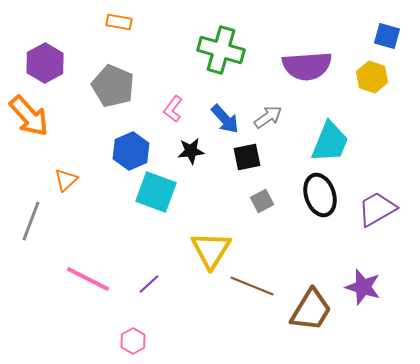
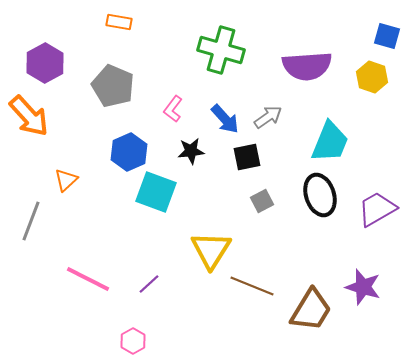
blue hexagon: moved 2 px left, 1 px down
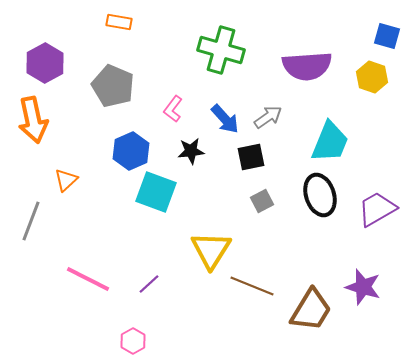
orange arrow: moved 4 px right, 4 px down; rotated 30 degrees clockwise
blue hexagon: moved 2 px right, 1 px up
black square: moved 4 px right
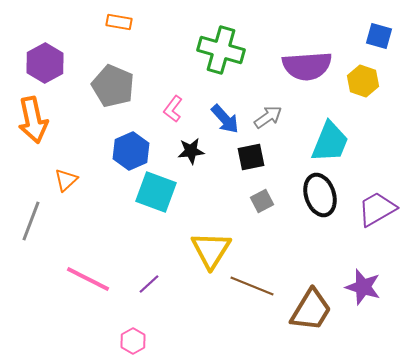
blue square: moved 8 px left
yellow hexagon: moved 9 px left, 4 px down
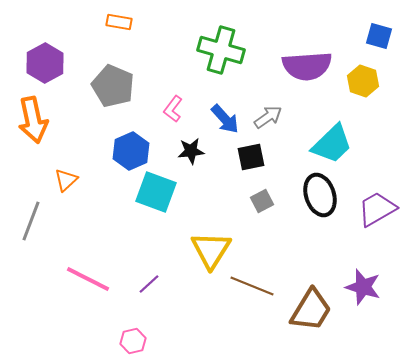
cyan trapezoid: moved 2 px right, 2 px down; rotated 24 degrees clockwise
pink hexagon: rotated 15 degrees clockwise
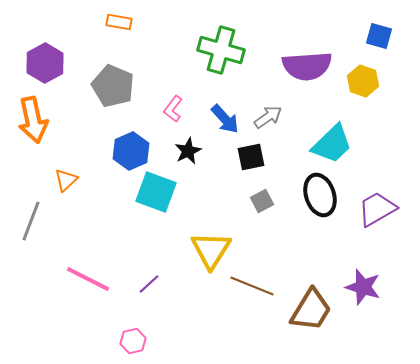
black star: moved 3 px left; rotated 20 degrees counterclockwise
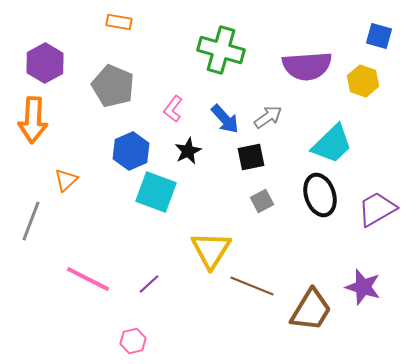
orange arrow: rotated 15 degrees clockwise
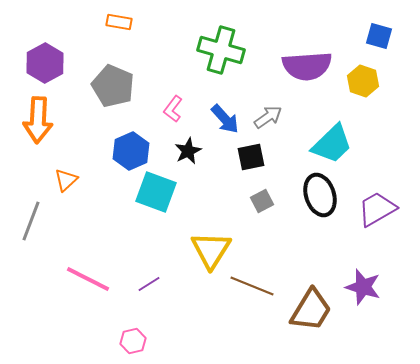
orange arrow: moved 5 px right
purple line: rotated 10 degrees clockwise
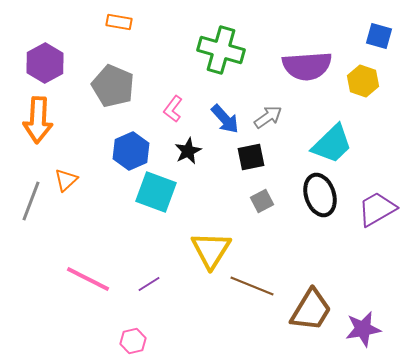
gray line: moved 20 px up
purple star: moved 42 px down; rotated 27 degrees counterclockwise
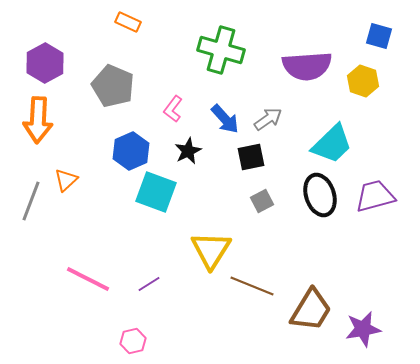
orange rectangle: moved 9 px right; rotated 15 degrees clockwise
gray arrow: moved 2 px down
purple trapezoid: moved 2 px left, 13 px up; rotated 15 degrees clockwise
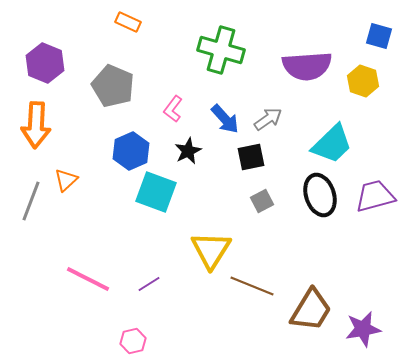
purple hexagon: rotated 9 degrees counterclockwise
orange arrow: moved 2 px left, 5 px down
